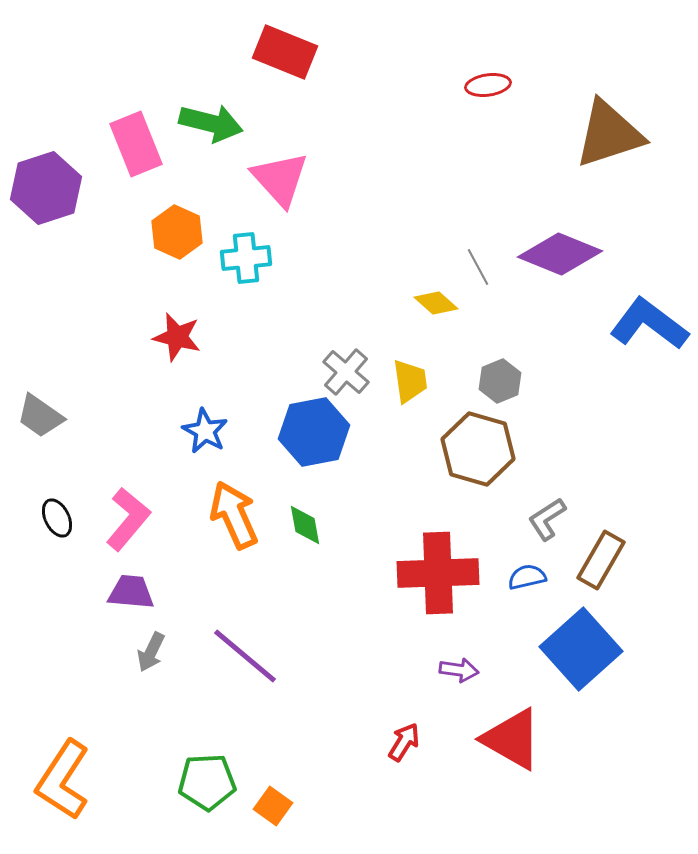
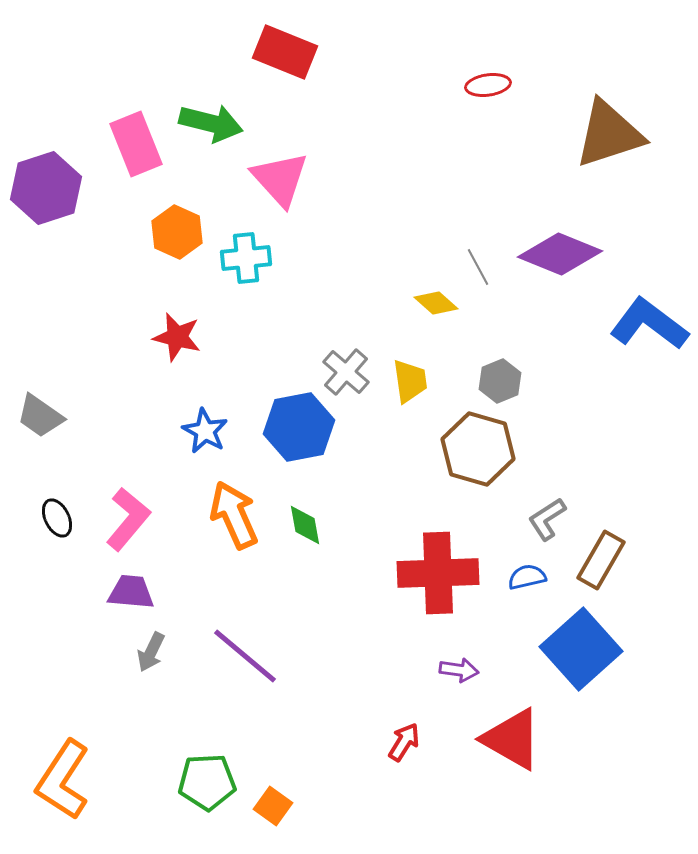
blue hexagon: moved 15 px left, 5 px up
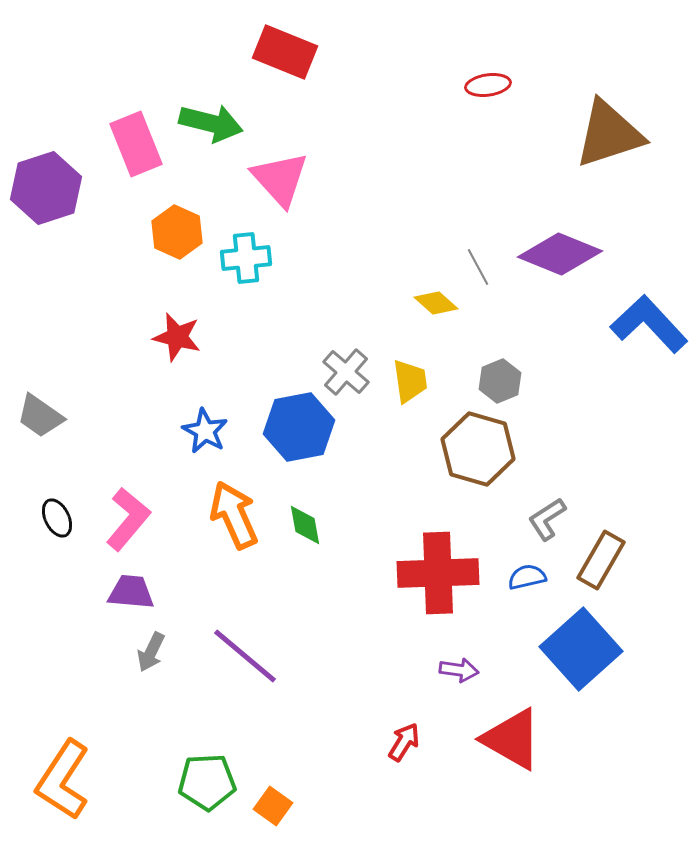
blue L-shape: rotated 10 degrees clockwise
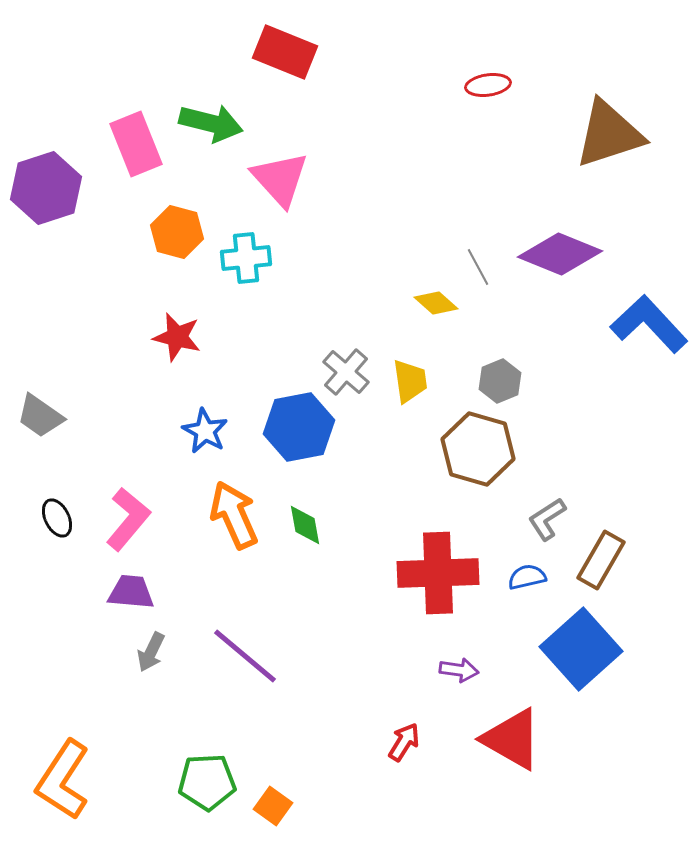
orange hexagon: rotated 9 degrees counterclockwise
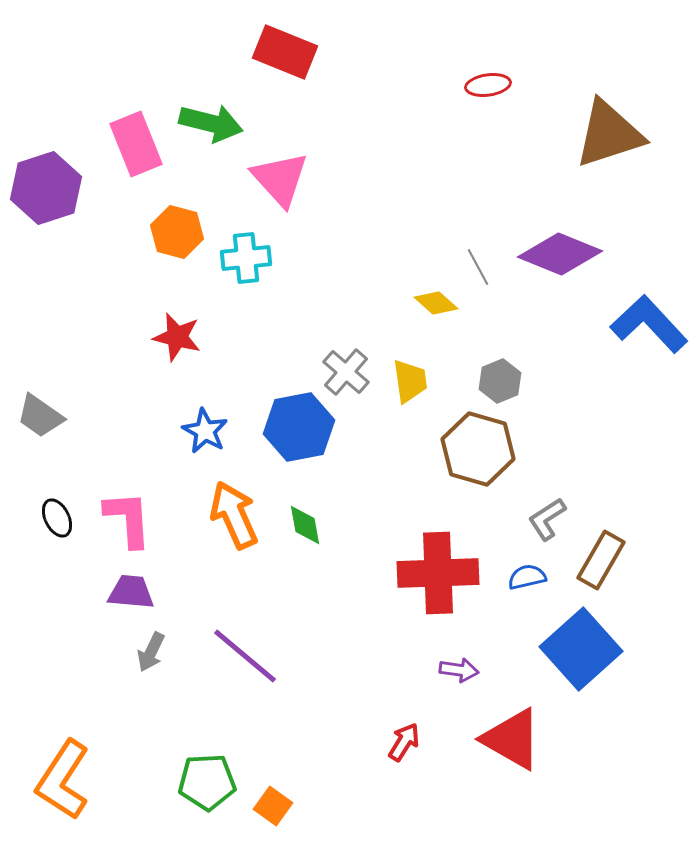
pink L-shape: rotated 44 degrees counterclockwise
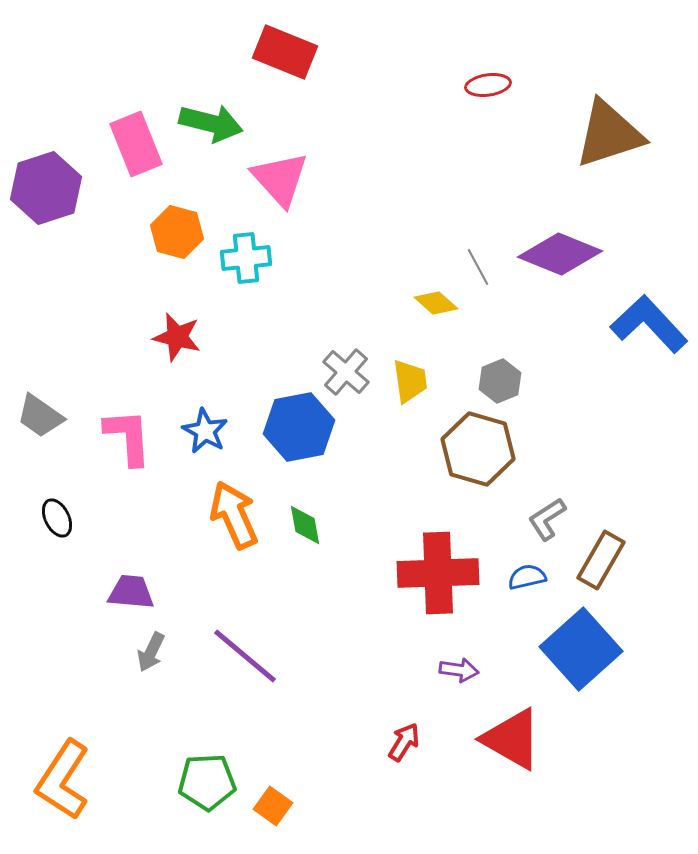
pink L-shape: moved 82 px up
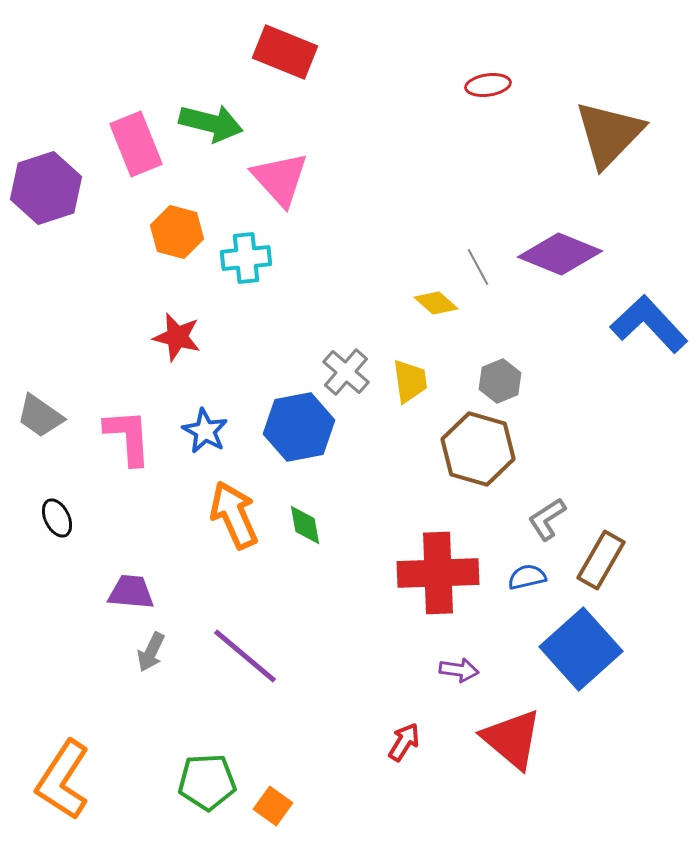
brown triangle: rotated 28 degrees counterclockwise
red triangle: rotated 10 degrees clockwise
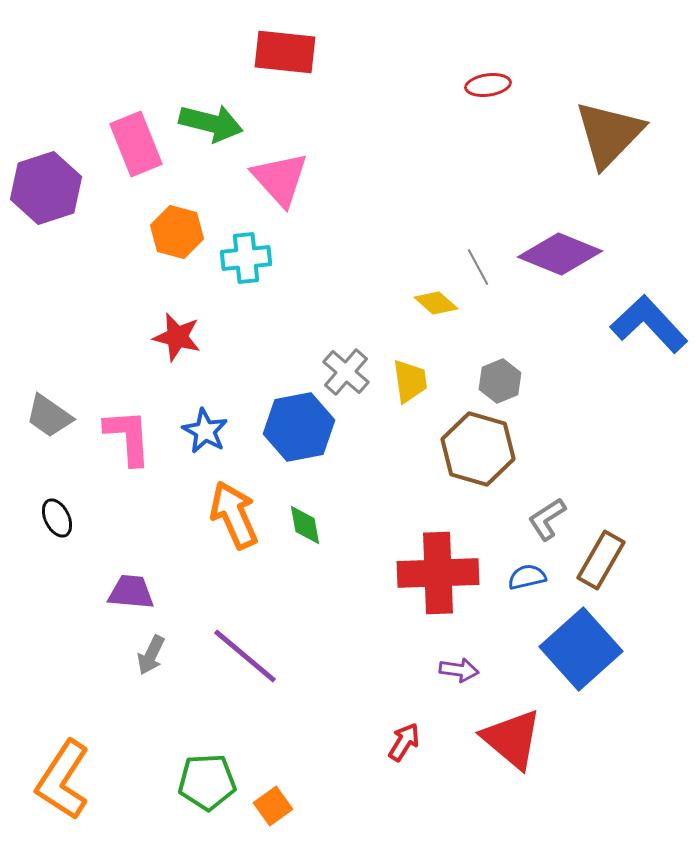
red rectangle: rotated 16 degrees counterclockwise
gray trapezoid: moved 9 px right
gray arrow: moved 3 px down
orange square: rotated 18 degrees clockwise
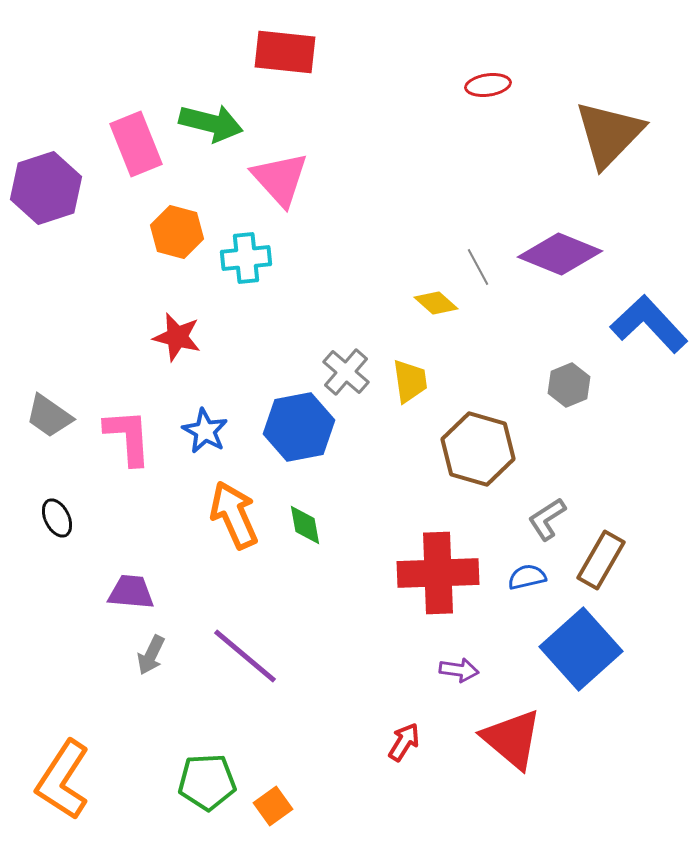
gray hexagon: moved 69 px right, 4 px down
